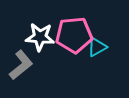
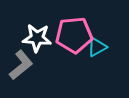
white star: moved 3 px left, 1 px down
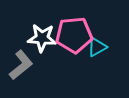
white star: moved 5 px right
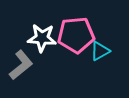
pink pentagon: moved 2 px right
cyan triangle: moved 3 px right, 4 px down
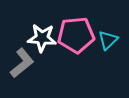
cyan triangle: moved 8 px right, 11 px up; rotated 15 degrees counterclockwise
gray L-shape: moved 1 px right, 2 px up
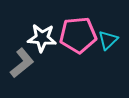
pink pentagon: moved 2 px right
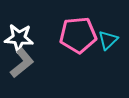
white star: moved 23 px left
